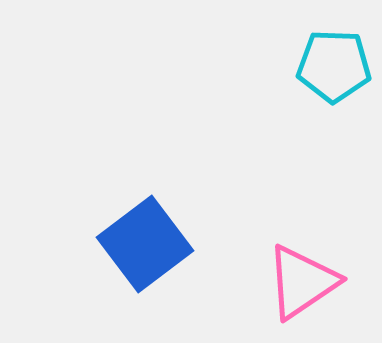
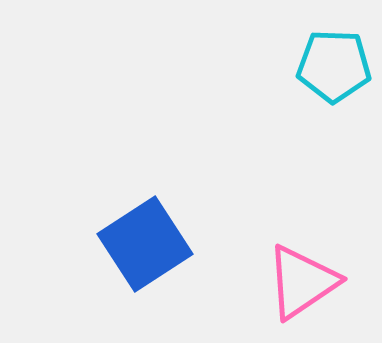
blue square: rotated 4 degrees clockwise
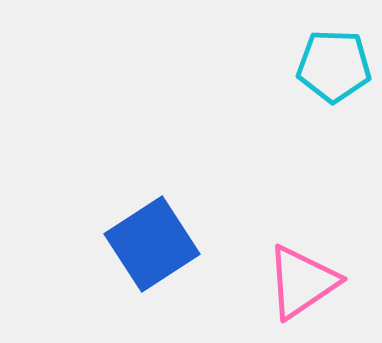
blue square: moved 7 px right
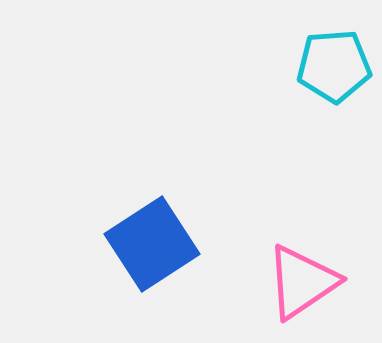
cyan pentagon: rotated 6 degrees counterclockwise
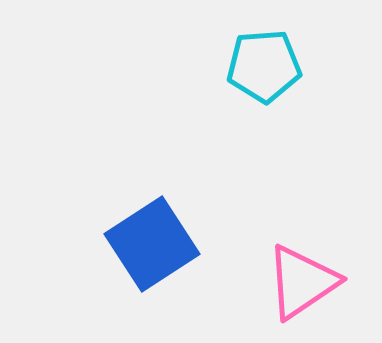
cyan pentagon: moved 70 px left
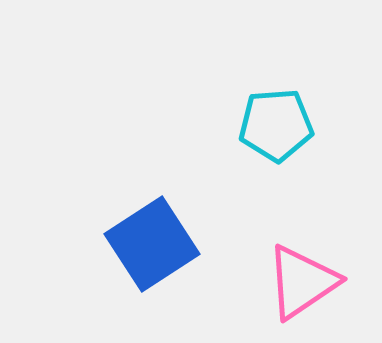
cyan pentagon: moved 12 px right, 59 px down
